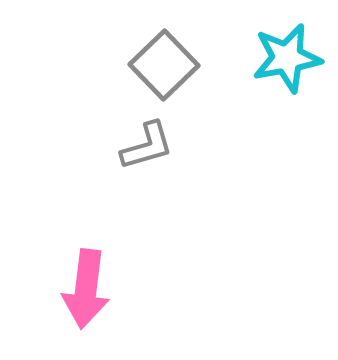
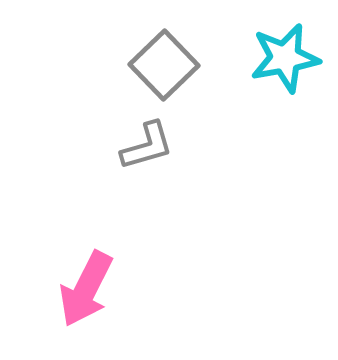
cyan star: moved 2 px left
pink arrow: rotated 20 degrees clockwise
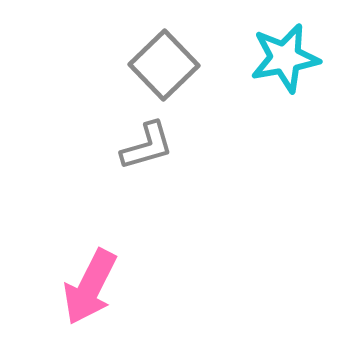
pink arrow: moved 4 px right, 2 px up
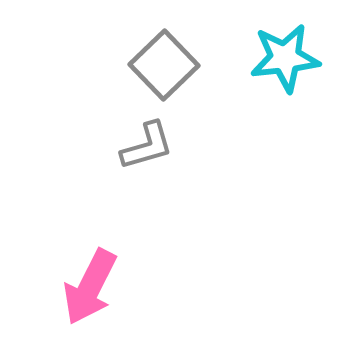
cyan star: rotated 4 degrees clockwise
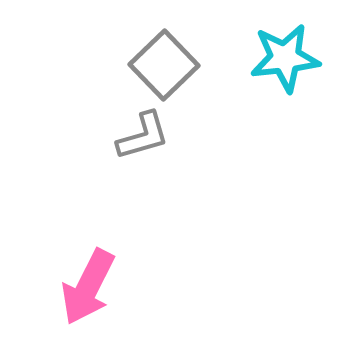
gray L-shape: moved 4 px left, 10 px up
pink arrow: moved 2 px left
